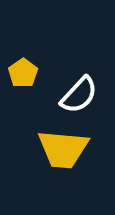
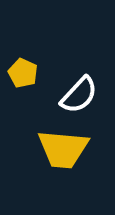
yellow pentagon: rotated 12 degrees counterclockwise
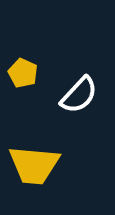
yellow trapezoid: moved 29 px left, 16 px down
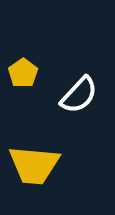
yellow pentagon: rotated 12 degrees clockwise
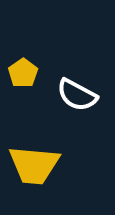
white semicircle: moved 2 px left; rotated 75 degrees clockwise
